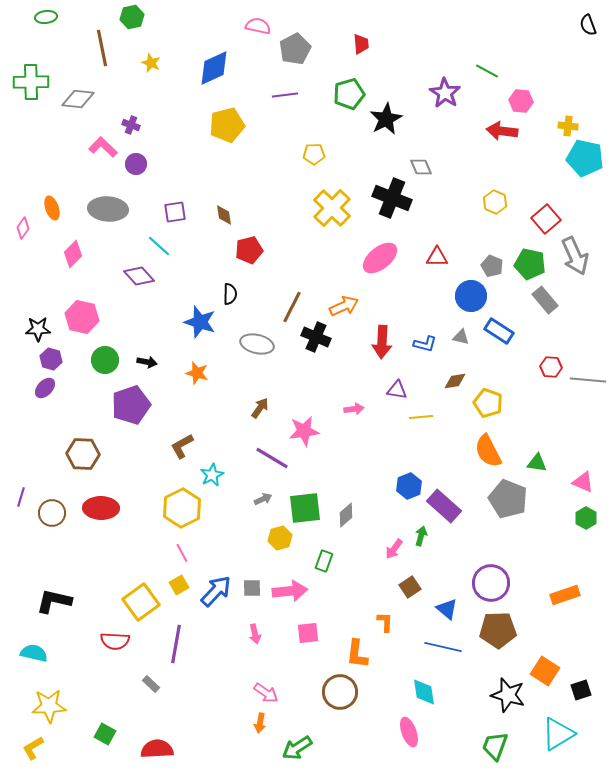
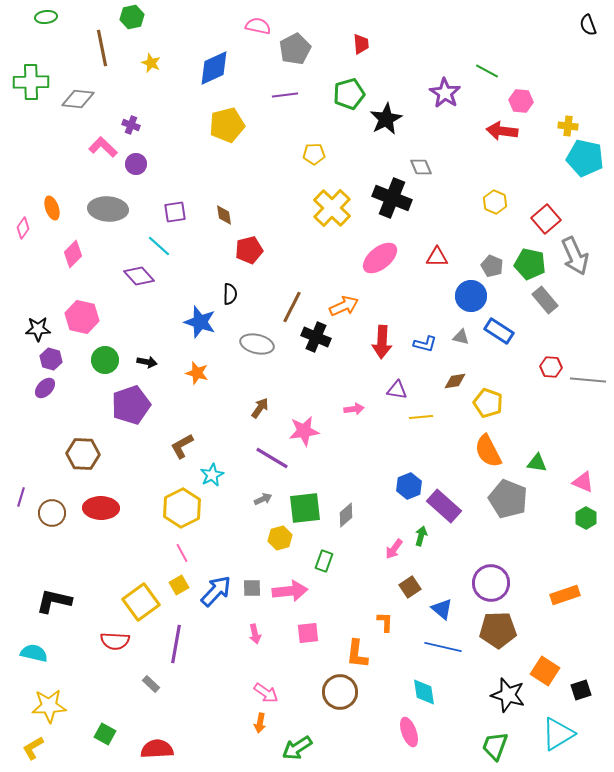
blue triangle at (447, 609): moved 5 px left
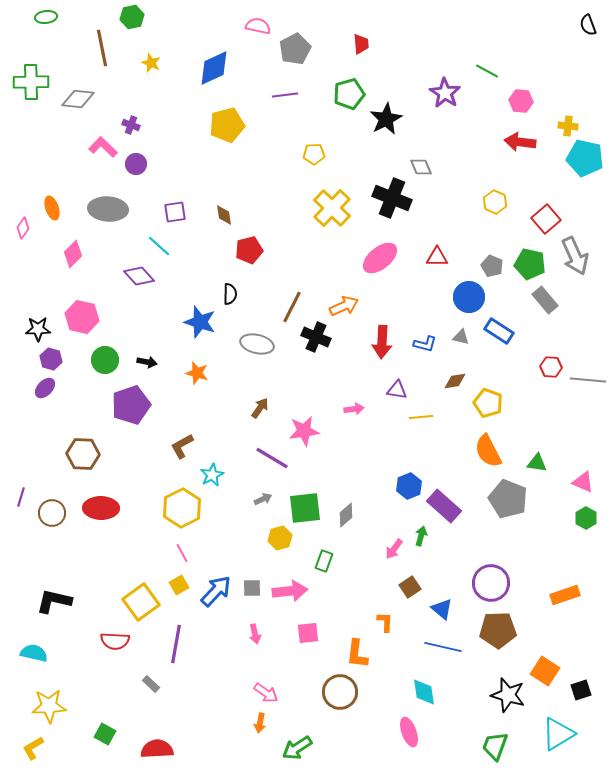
red arrow at (502, 131): moved 18 px right, 11 px down
blue circle at (471, 296): moved 2 px left, 1 px down
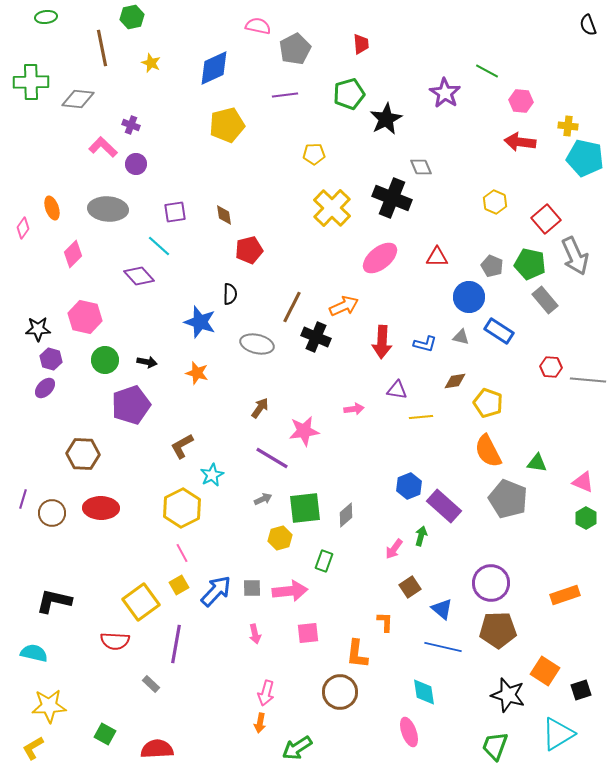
pink hexagon at (82, 317): moved 3 px right
purple line at (21, 497): moved 2 px right, 2 px down
pink arrow at (266, 693): rotated 70 degrees clockwise
